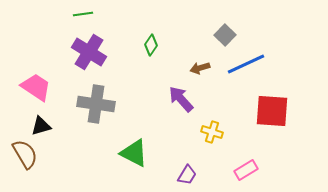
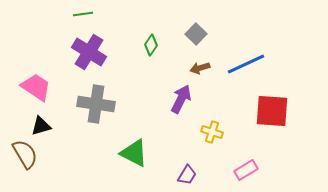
gray square: moved 29 px left, 1 px up
purple arrow: rotated 68 degrees clockwise
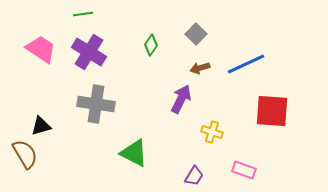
pink trapezoid: moved 5 px right, 38 px up
pink rectangle: moved 2 px left; rotated 50 degrees clockwise
purple trapezoid: moved 7 px right, 1 px down
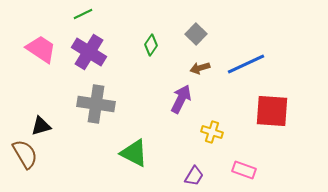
green line: rotated 18 degrees counterclockwise
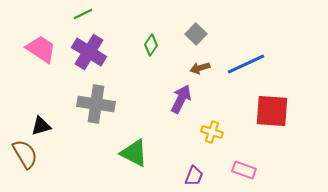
purple trapezoid: rotated 10 degrees counterclockwise
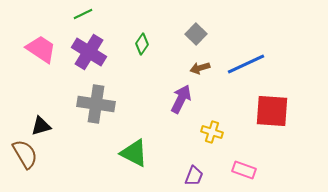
green diamond: moved 9 px left, 1 px up
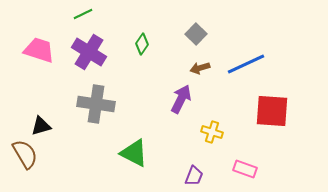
pink trapezoid: moved 2 px left, 1 px down; rotated 16 degrees counterclockwise
pink rectangle: moved 1 px right, 1 px up
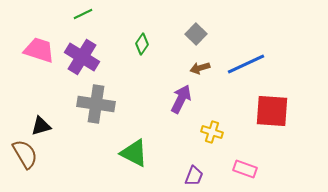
purple cross: moved 7 px left, 5 px down
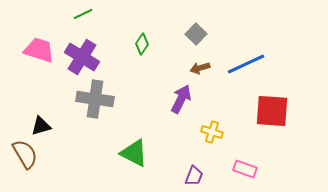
gray cross: moved 1 px left, 5 px up
